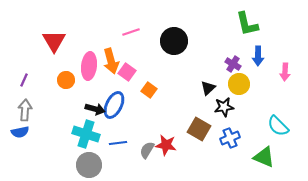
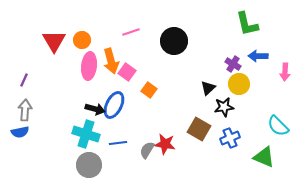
blue arrow: rotated 90 degrees clockwise
orange circle: moved 16 px right, 40 px up
red star: moved 1 px left, 1 px up
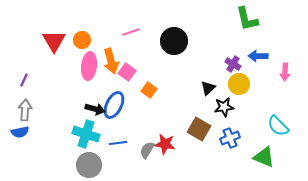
green L-shape: moved 5 px up
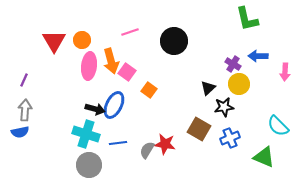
pink line: moved 1 px left
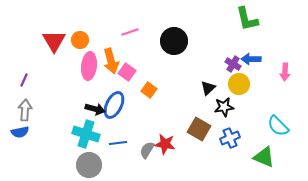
orange circle: moved 2 px left
blue arrow: moved 7 px left, 3 px down
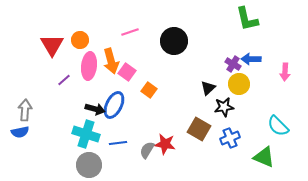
red triangle: moved 2 px left, 4 px down
purple line: moved 40 px right; rotated 24 degrees clockwise
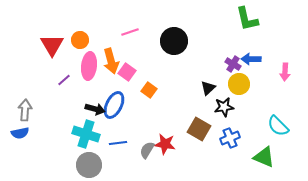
blue semicircle: moved 1 px down
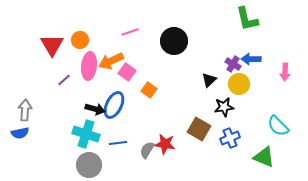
orange arrow: rotated 80 degrees clockwise
black triangle: moved 1 px right, 8 px up
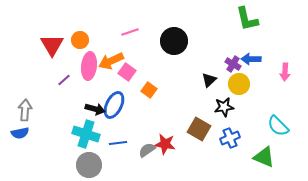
gray semicircle: rotated 24 degrees clockwise
